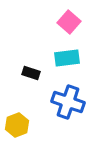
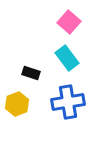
cyan rectangle: rotated 60 degrees clockwise
blue cross: rotated 28 degrees counterclockwise
yellow hexagon: moved 21 px up
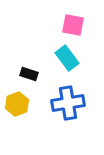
pink square: moved 4 px right, 3 px down; rotated 30 degrees counterclockwise
black rectangle: moved 2 px left, 1 px down
blue cross: moved 1 px down
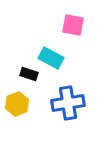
cyan rectangle: moved 16 px left; rotated 25 degrees counterclockwise
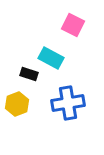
pink square: rotated 15 degrees clockwise
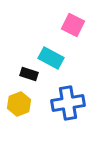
yellow hexagon: moved 2 px right
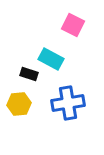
cyan rectangle: moved 1 px down
yellow hexagon: rotated 15 degrees clockwise
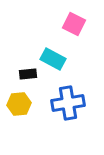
pink square: moved 1 px right, 1 px up
cyan rectangle: moved 2 px right
black rectangle: moved 1 px left; rotated 24 degrees counterclockwise
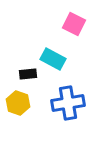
yellow hexagon: moved 1 px left, 1 px up; rotated 25 degrees clockwise
